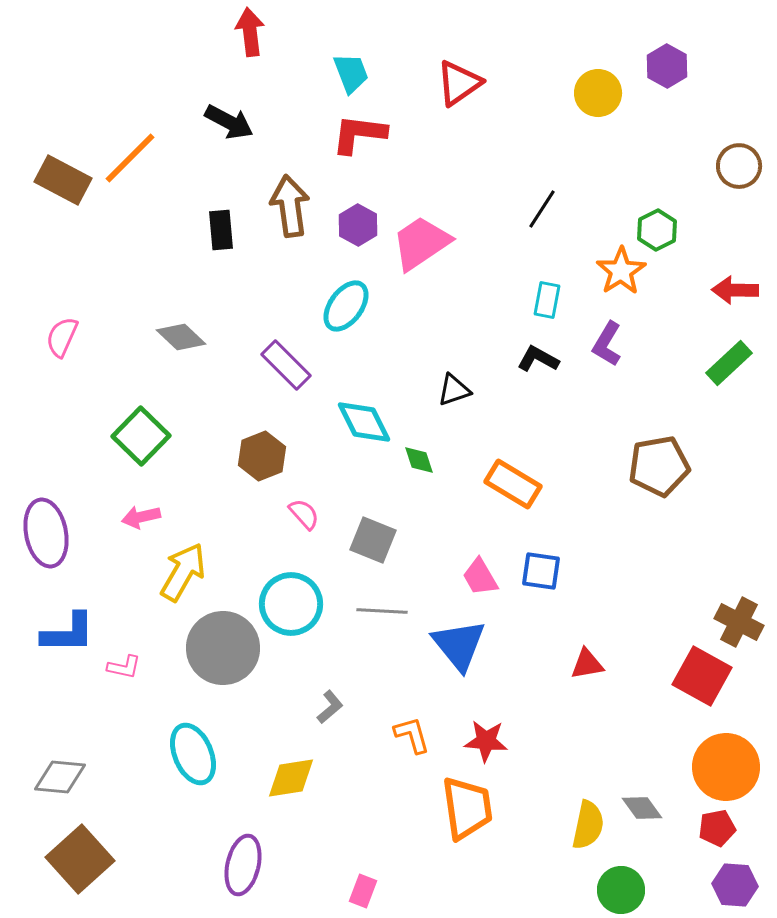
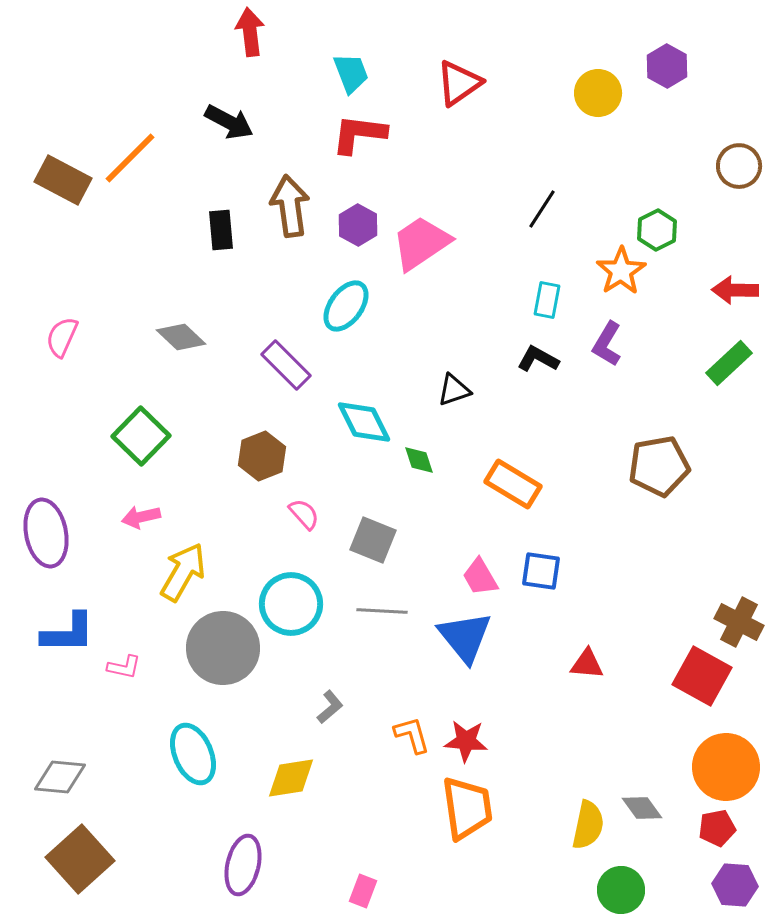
blue triangle at (459, 645): moved 6 px right, 8 px up
red triangle at (587, 664): rotated 15 degrees clockwise
red star at (486, 741): moved 20 px left
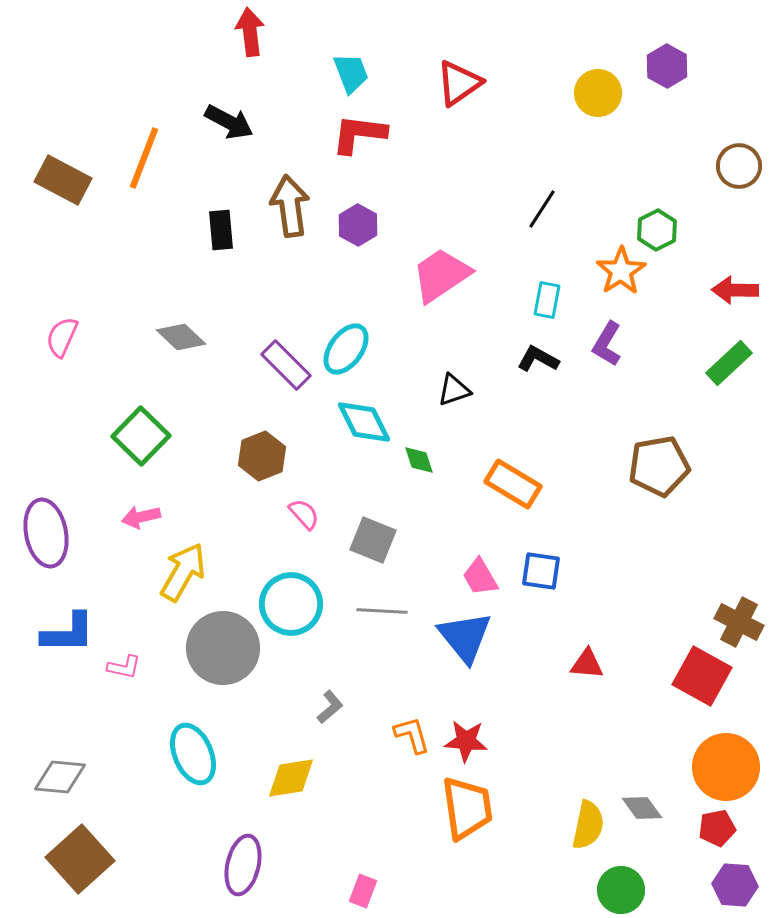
orange line at (130, 158): moved 14 px right; rotated 24 degrees counterclockwise
pink trapezoid at (421, 243): moved 20 px right, 32 px down
cyan ellipse at (346, 306): moved 43 px down
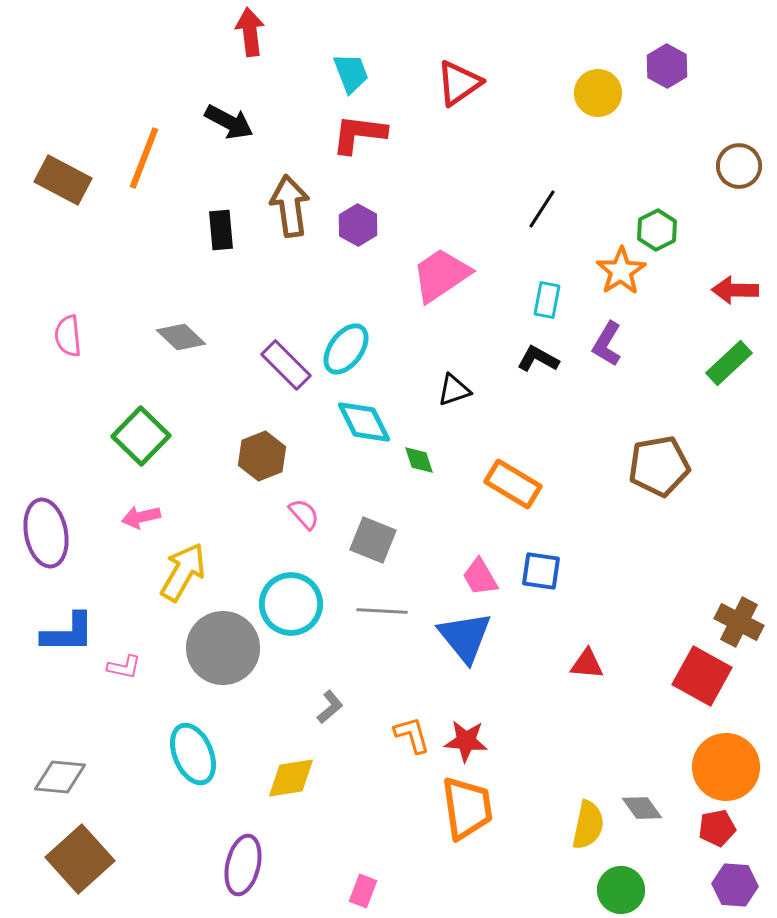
pink semicircle at (62, 337): moved 6 px right, 1 px up; rotated 30 degrees counterclockwise
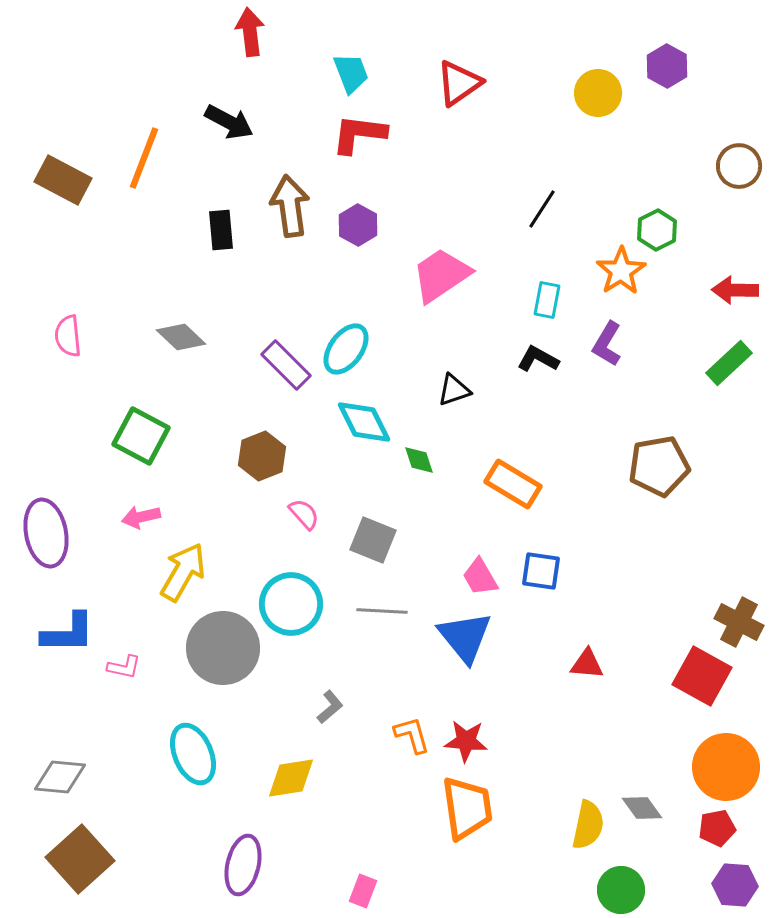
green square at (141, 436): rotated 16 degrees counterclockwise
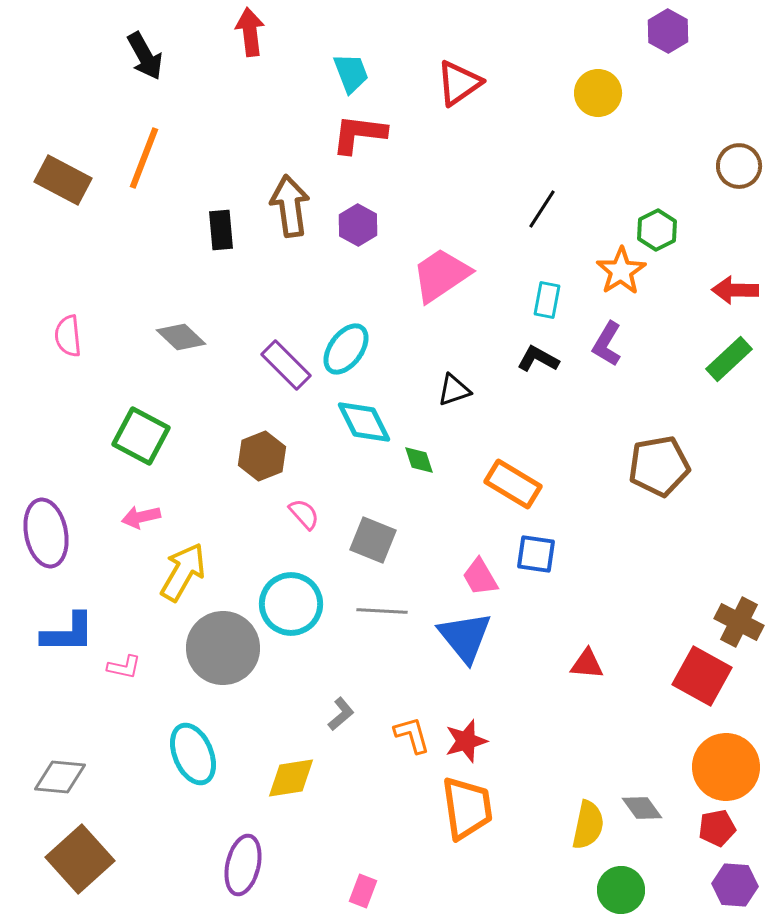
purple hexagon at (667, 66): moved 1 px right, 35 px up
black arrow at (229, 122): moved 84 px left, 66 px up; rotated 33 degrees clockwise
green rectangle at (729, 363): moved 4 px up
blue square at (541, 571): moved 5 px left, 17 px up
gray L-shape at (330, 707): moved 11 px right, 7 px down
red star at (466, 741): rotated 21 degrees counterclockwise
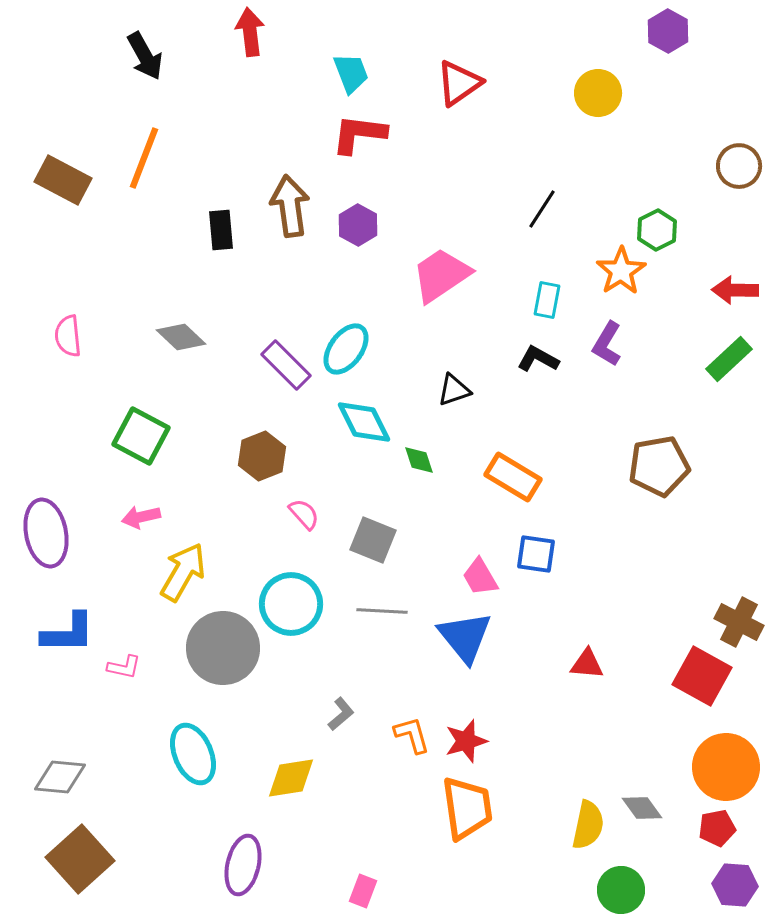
orange rectangle at (513, 484): moved 7 px up
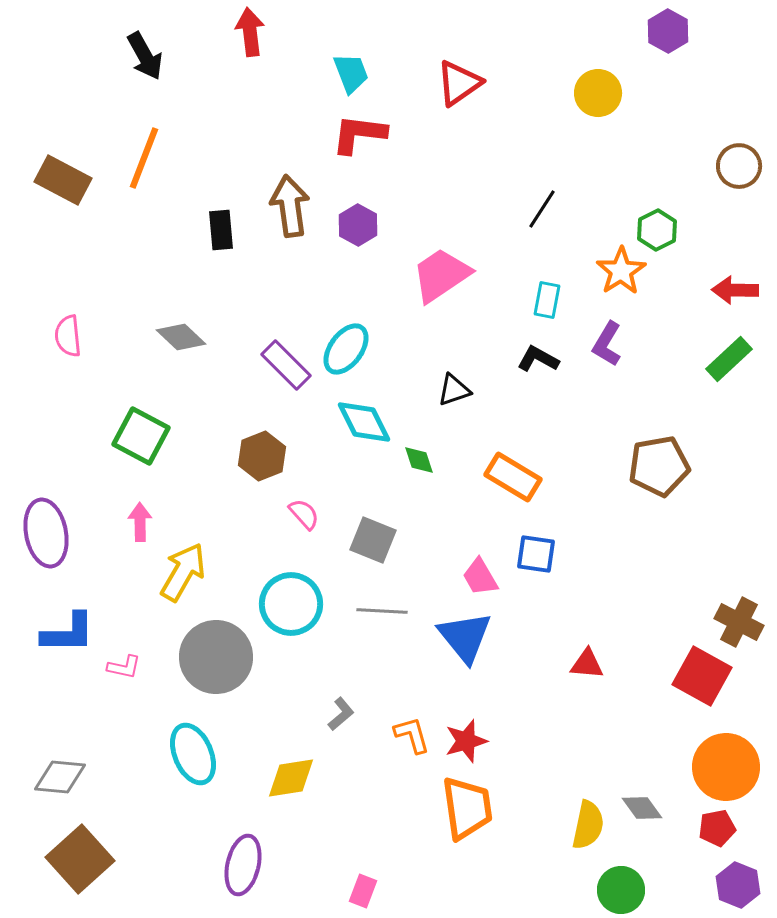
pink arrow at (141, 517): moved 1 px left, 5 px down; rotated 102 degrees clockwise
gray circle at (223, 648): moved 7 px left, 9 px down
purple hexagon at (735, 885): moved 3 px right; rotated 18 degrees clockwise
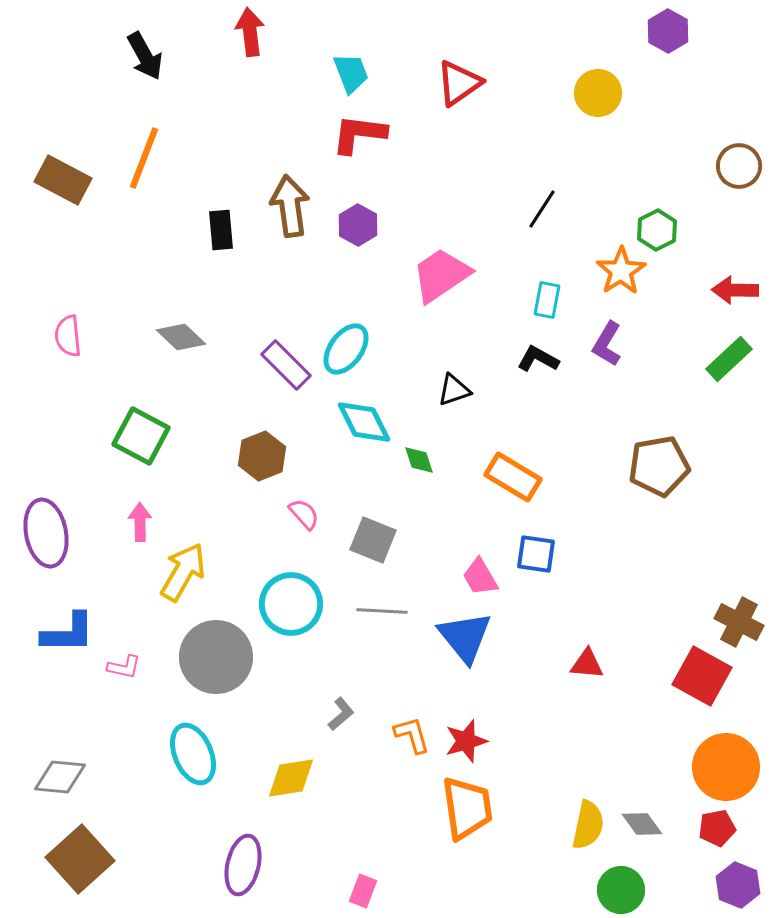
gray diamond at (642, 808): moved 16 px down
